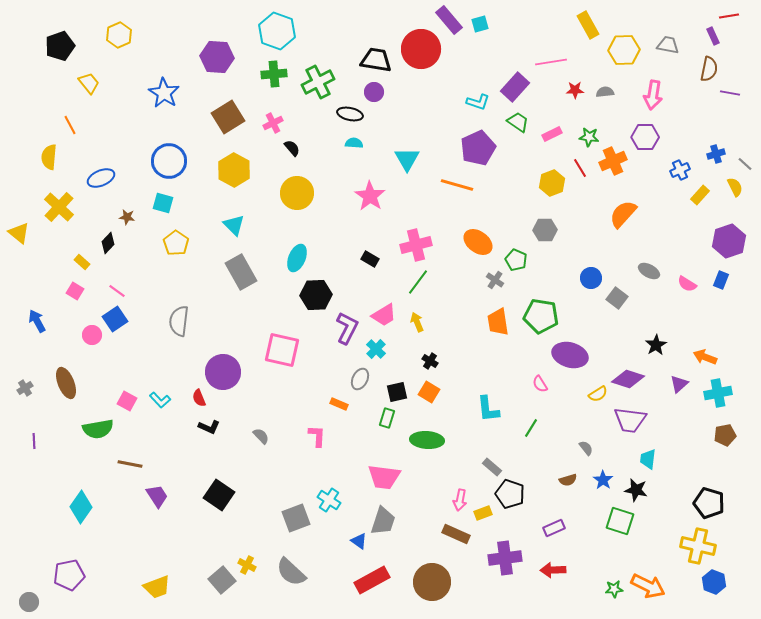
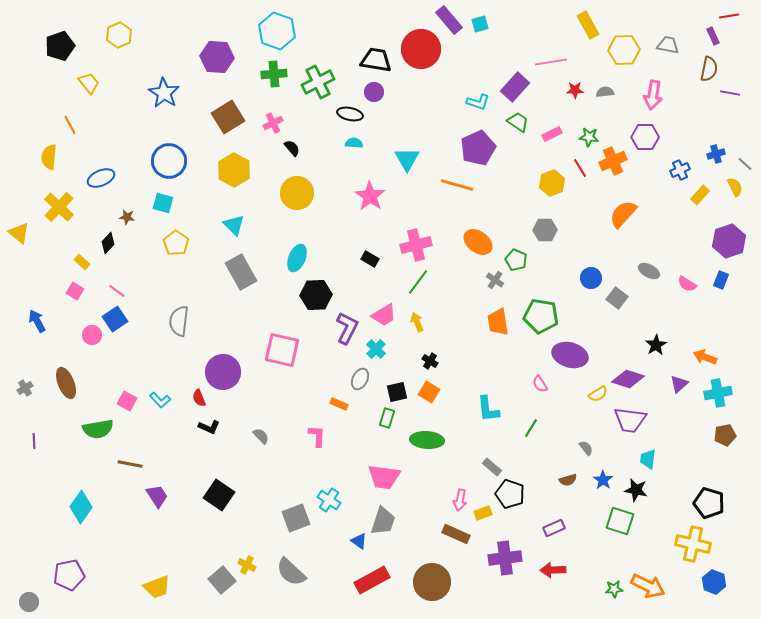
yellow cross at (698, 546): moved 5 px left, 2 px up
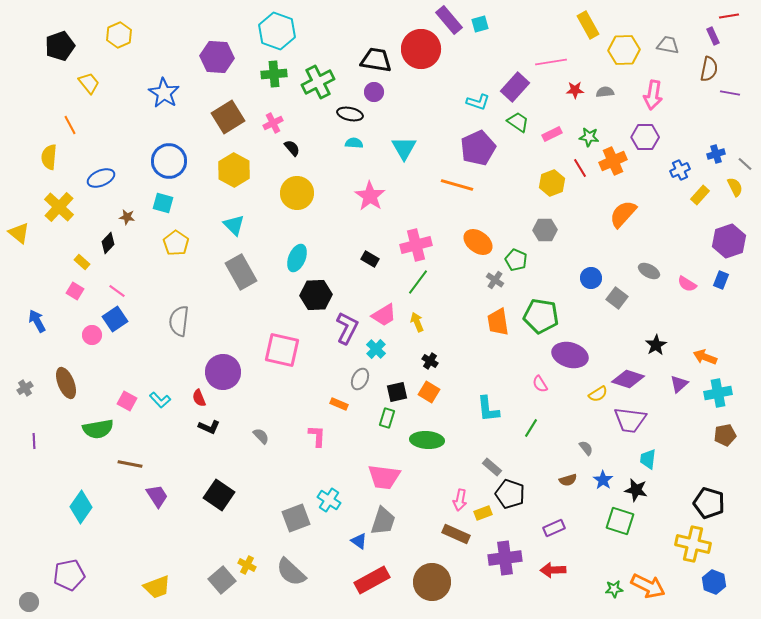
cyan triangle at (407, 159): moved 3 px left, 11 px up
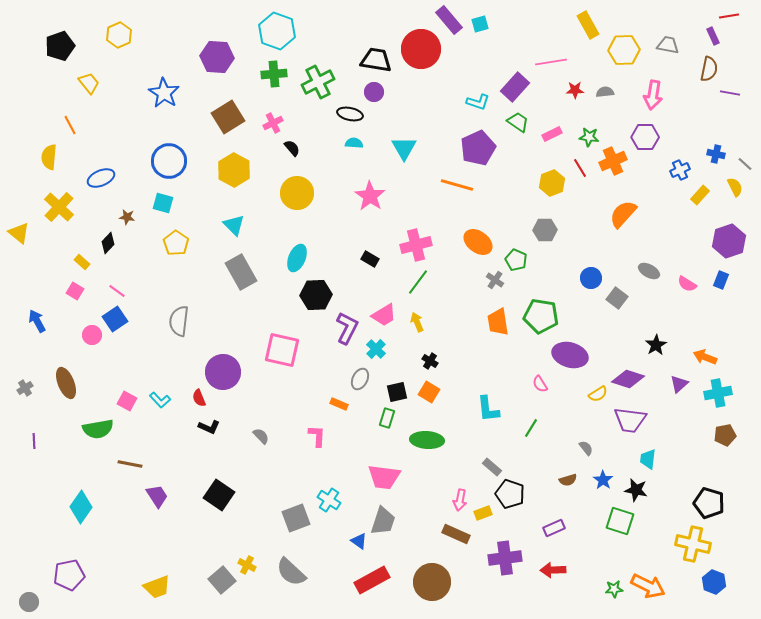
blue cross at (716, 154): rotated 30 degrees clockwise
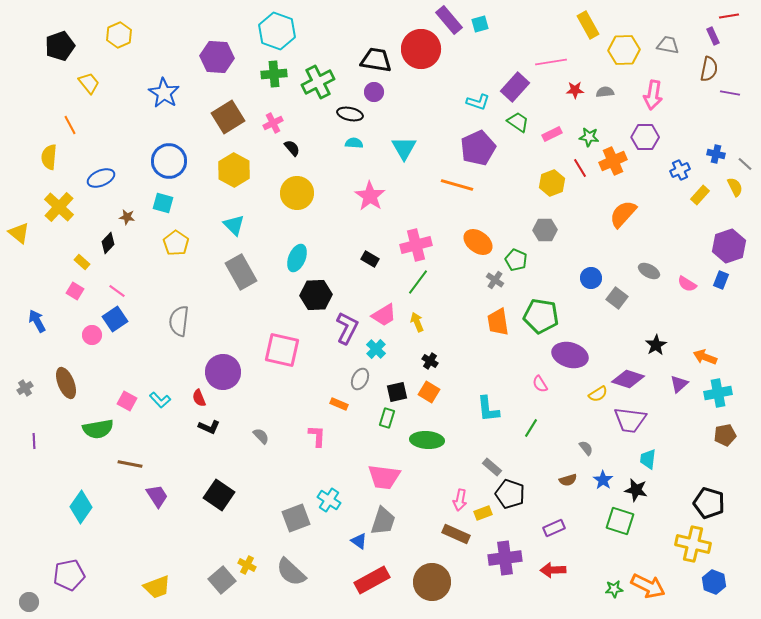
purple hexagon at (729, 241): moved 5 px down
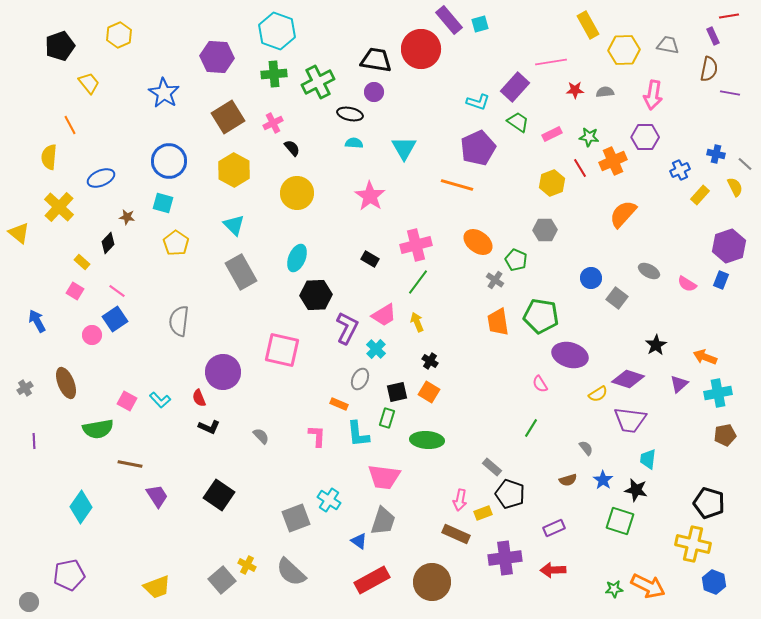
cyan L-shape at (488, 409): moved 130 px left, 25 px down
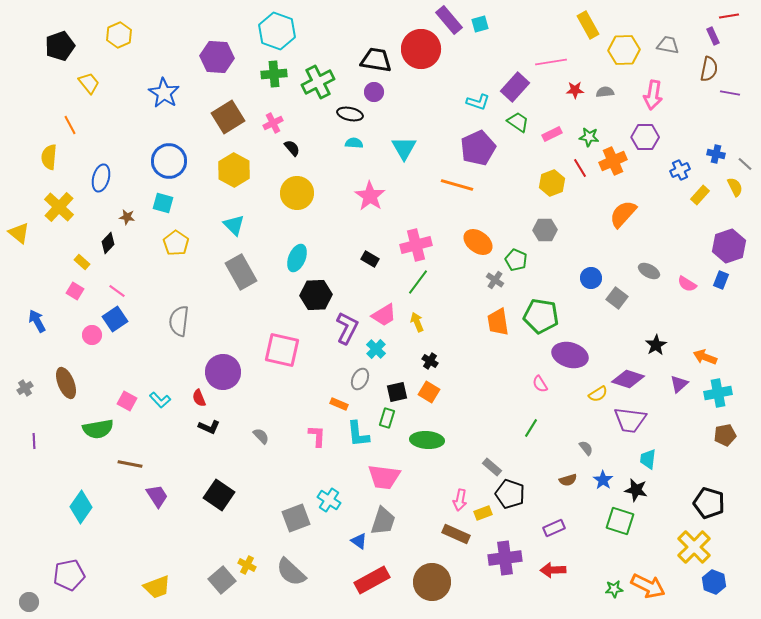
blue ellipse at (101, 178): rotated 52 degrees counterclockwise
yellow cross at (693, 544): moved 1 px right, 3 px down; rotated 32 degrees clockwise
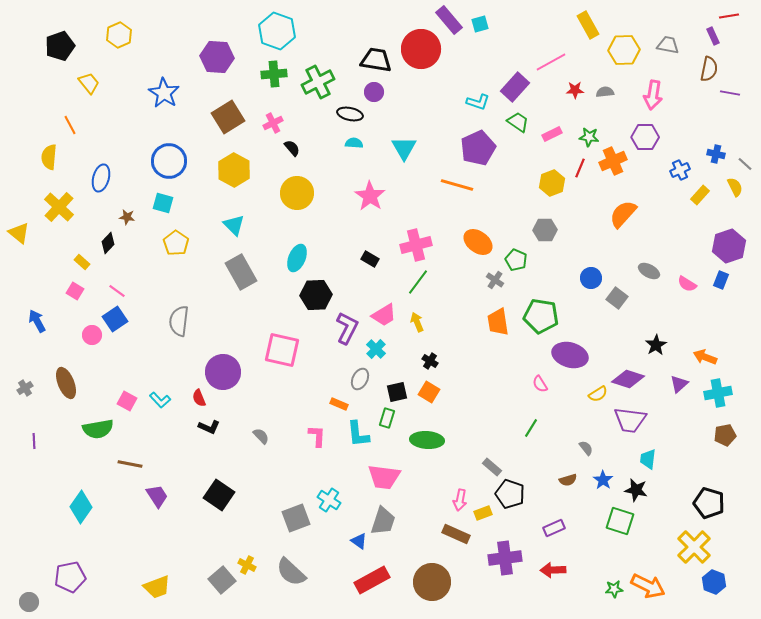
pink line at (551, 62): rotated 20 degrees counterclockwise
red line at (580, 168): rotated 54 degrees clockwise
purple pentagon at (69, 575): moved 1 px right, 2 px down
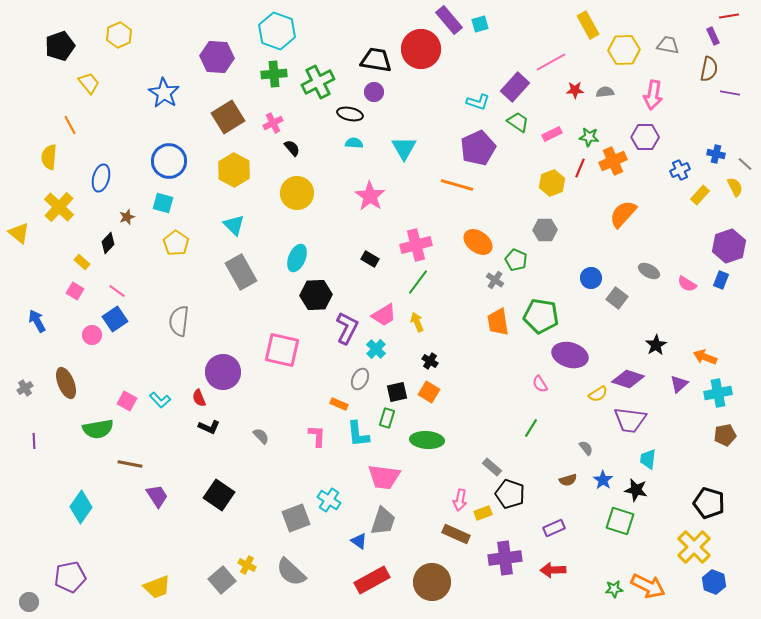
brown star at (127, 217): rotated 28 degrees counterclockwise
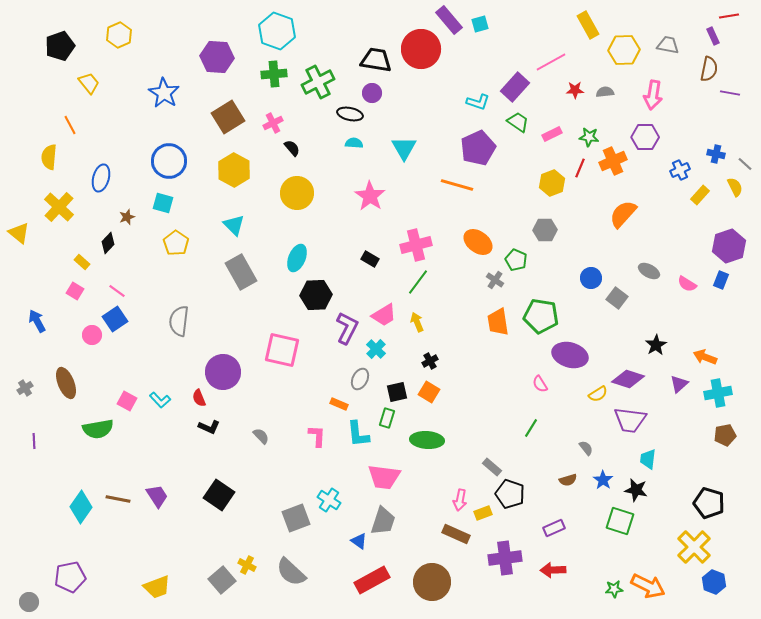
purple circle at (374, 92): moved 2 px left, 1 px down
black cross at (430, 361): rotated 28 degrees clockwise
brown line at (130, 464): moved 12 px left, 35 px down
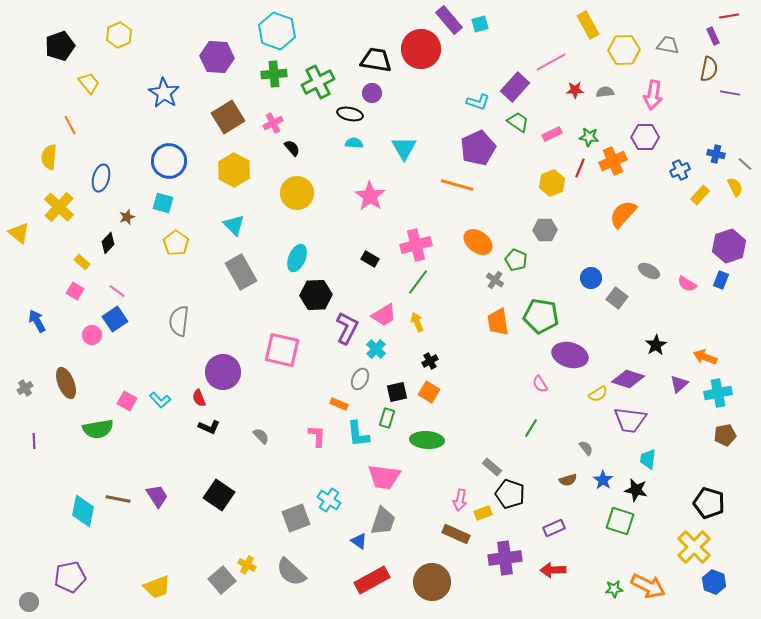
cyan diamond at (81, 507): moved 2 px right, 4 px down; rotated 24 degrees counterclockwise
